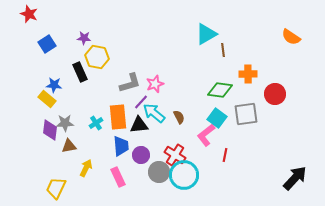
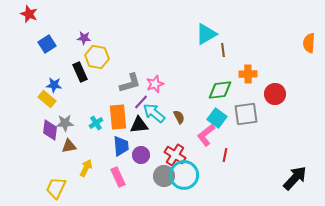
orange semicircle: moved 18 px right, 6 px down; rotated 60 degrees clockwise
green diamond: rotated 15 degrees counterclockwise
gray circle: moved 5 px right, 4 px down
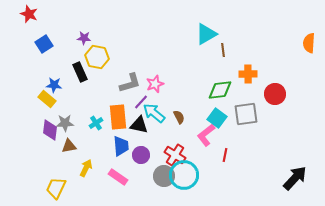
blue square: moved 3 px left
black triangle: rotated 18 degrees clockwise
pink rectangle: rotated 30 degrees counterclockwise
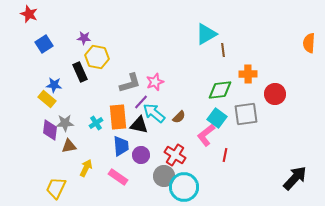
pink star: moved 2 px up
brown semicircle: rotated 72 degrees clockwise
cyan circle: moved 12 px down
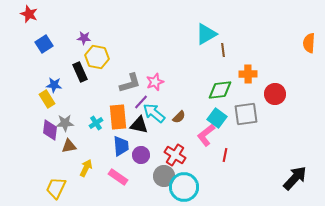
yellow rectangle: rotated 18 degrees clockwise
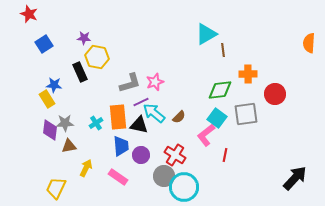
purple line: rotated 21 degrees clockwise
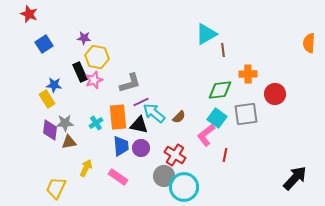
pink star: moved 61 px left, 2 px up
brown triangle: moved 4 px up
purple circle: moved 7 px up
